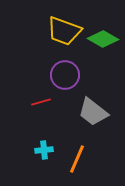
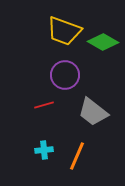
green diamond: moved 3 px down
red line: moved 3 px right, 3 px down
orange line: moved 3 px up
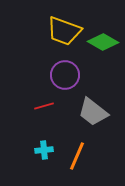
red line: moved 1 px down
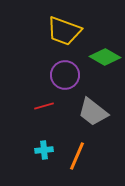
green diamond: moved 2 px right, 15 px down
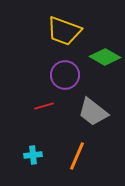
cyan cross: moved 11 px left, 5 px down
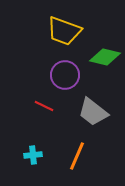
green diamond: rotated 16 degrees counterclockwise
red line: rotated 42 degrees clockwise
